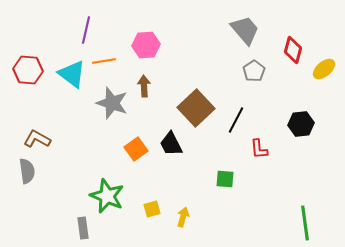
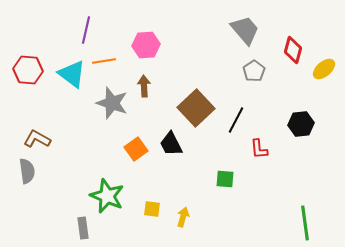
yellow square: rotated 24 degrees clockwise
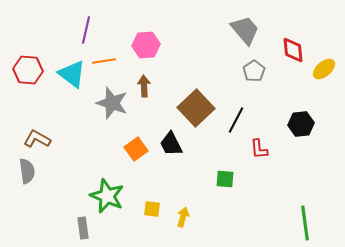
red diamond: rotated 20 degrees counterclockwise
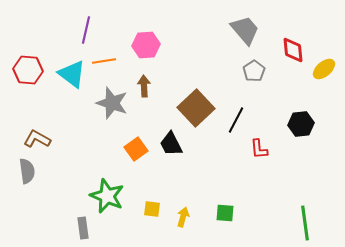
green square: moved 34 px down
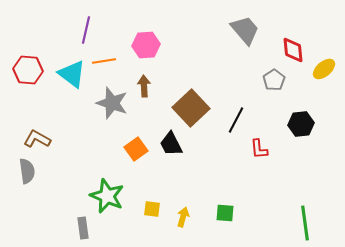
gray pentagon: moved 20 px right, 9 px down
brown square: moved 5 px left
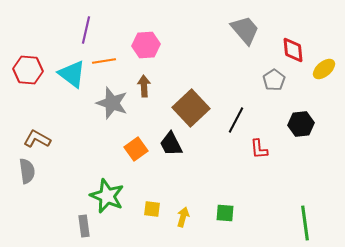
gray rectangle: moved 1 px right, 2 px up
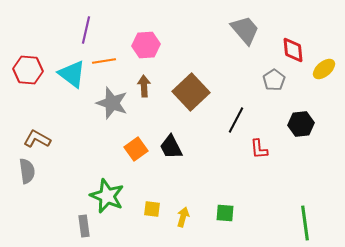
brown square: moved 16 px up
black trapezoid: moved 3 px down
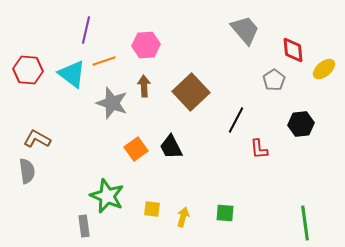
orange line: rotated 10 degrees counterclockwise
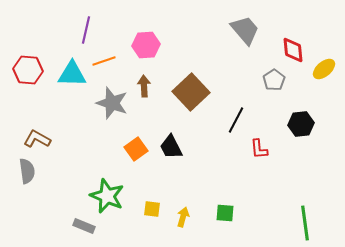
cyan triangle: rotated 36 degrees counterclockwise
gray rectangle: rotated 60 degrees counterclockwise
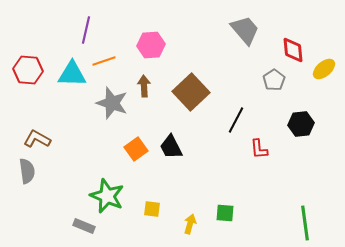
pink hexagon: moved 5 px right
yellow arrow: moved 7 px right, 7 px down
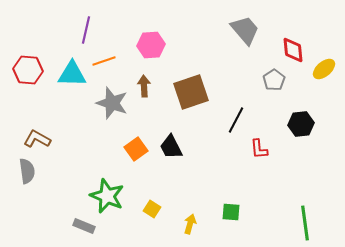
brown square: rotated 24 degrees clockwise
yellow square: rotated 24 degrees clockwise
green square: moved 6 px right, 1 px up
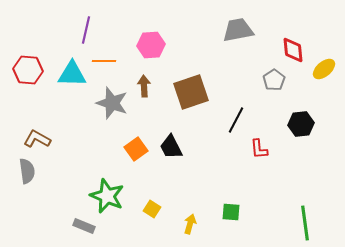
gray trapezoid: moved 7 px left; rotated 60 degrees counterclockwise
orange line: rotated 20 degrees clockwise
